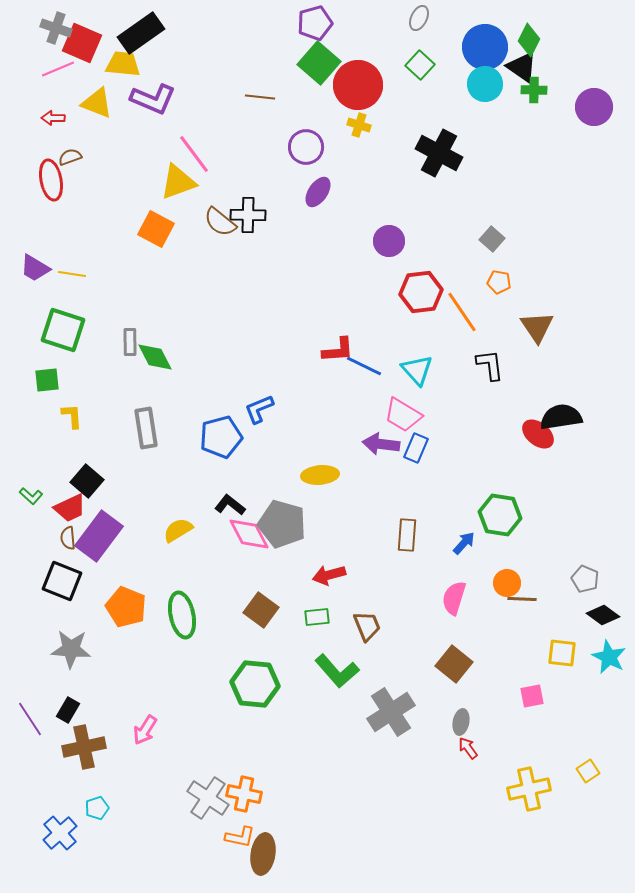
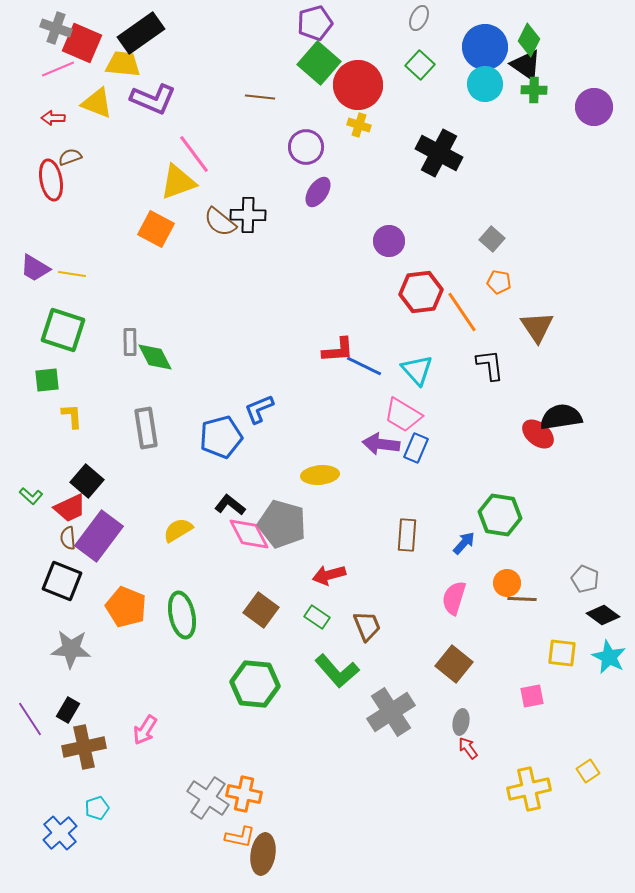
black triangle at (522, 67): moved 4 px right, 2 px up
green rectangle at (317, 617): rotated 40 degrees clockwise
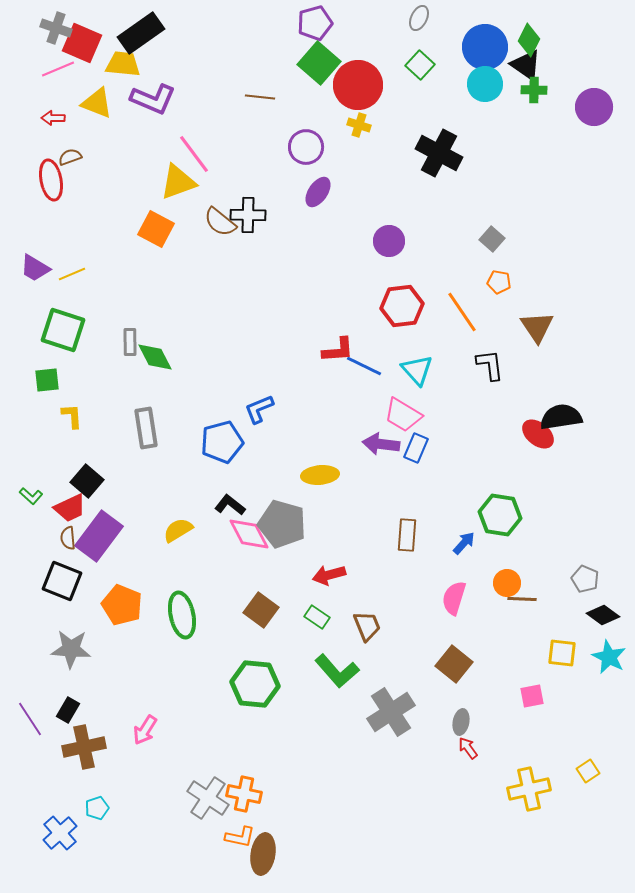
yellow line at (72, 274): rotated 32 degrees counterclockwise
red hexagon at (421, 292): moved 19 px left, 14 px down
blue pentagon at (221, 437): moved 1 px right, 5 px down
orange pentagon at (126, 607): moved 4 px left, 2 px up
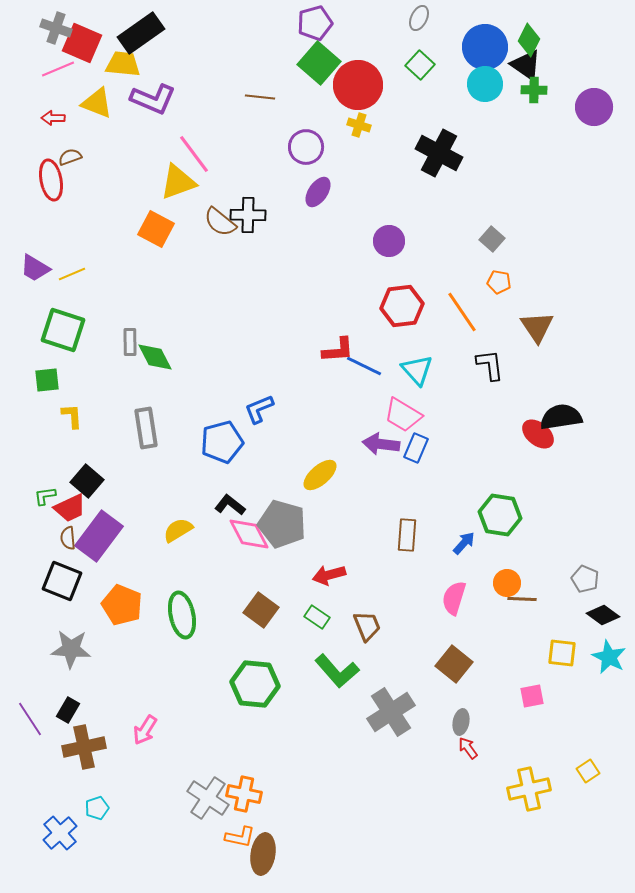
yellow ellipse at (320, 475): rotated 36 degrees counterclockwise
green L-shape at (31, 496): moved 14 px right; rotated 130 degrees clockwise
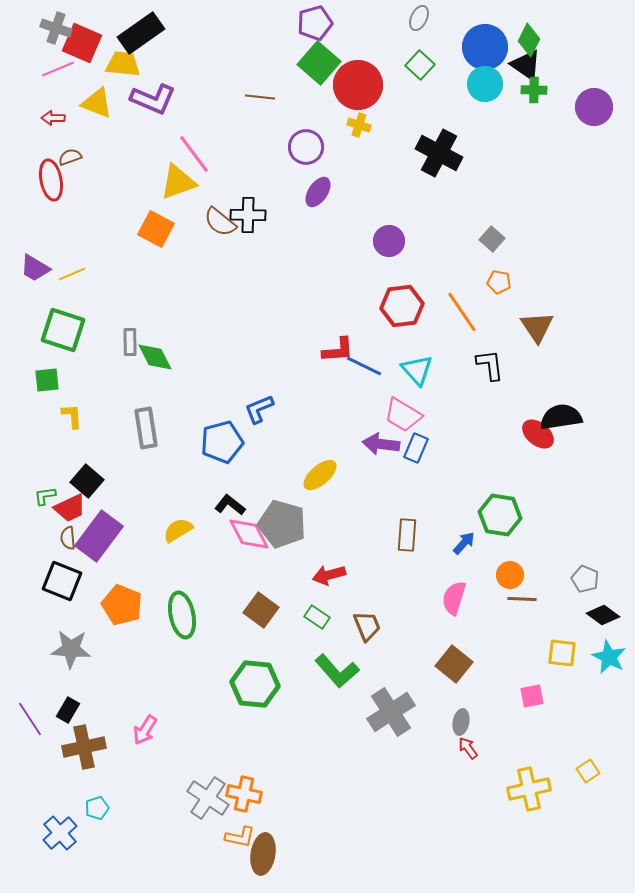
orange circle at (507, 583): moved 3 px right, 8 px up
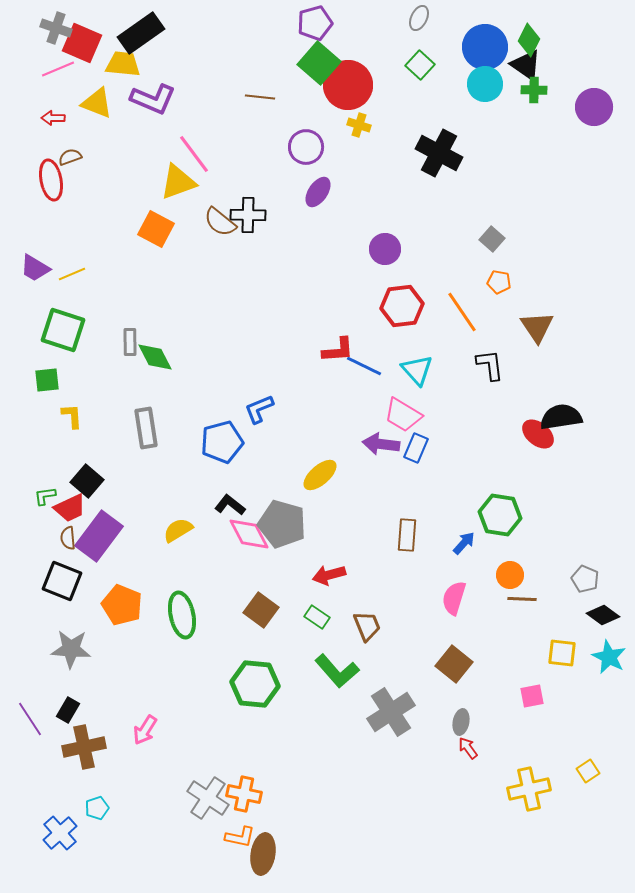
red circle at (358, 85): moved 10 px left
purple circle at (389, 241): moved 4 px left, 8 px down
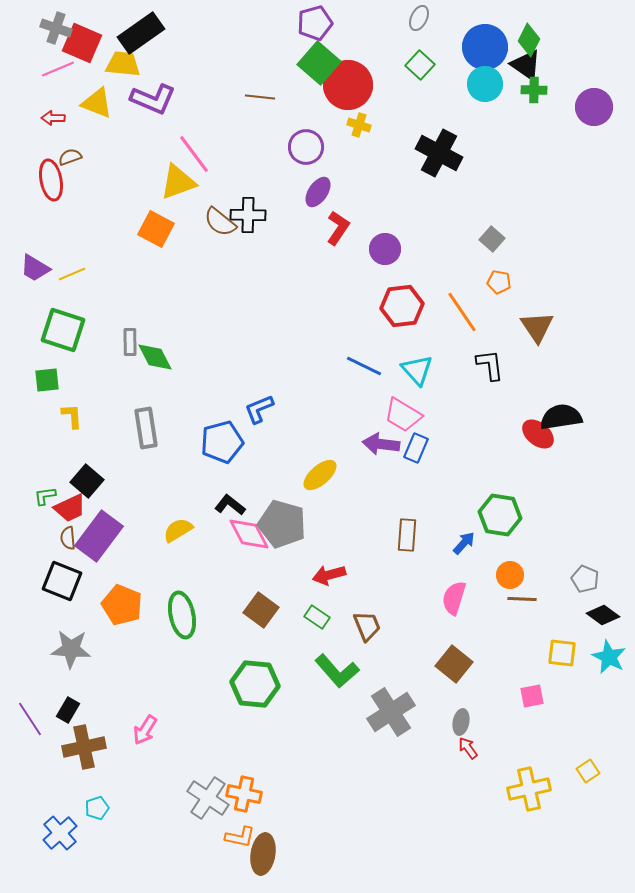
red L-shape at (338, 350): moved 122 px up; rotated 52 degrees counterclockwise
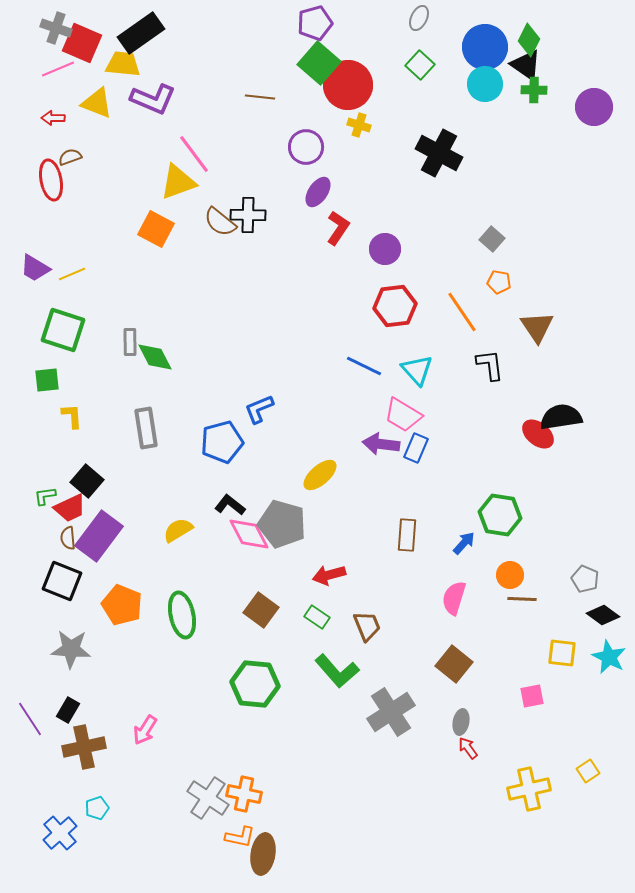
red hexagon at (402, 306): moved 7 px left
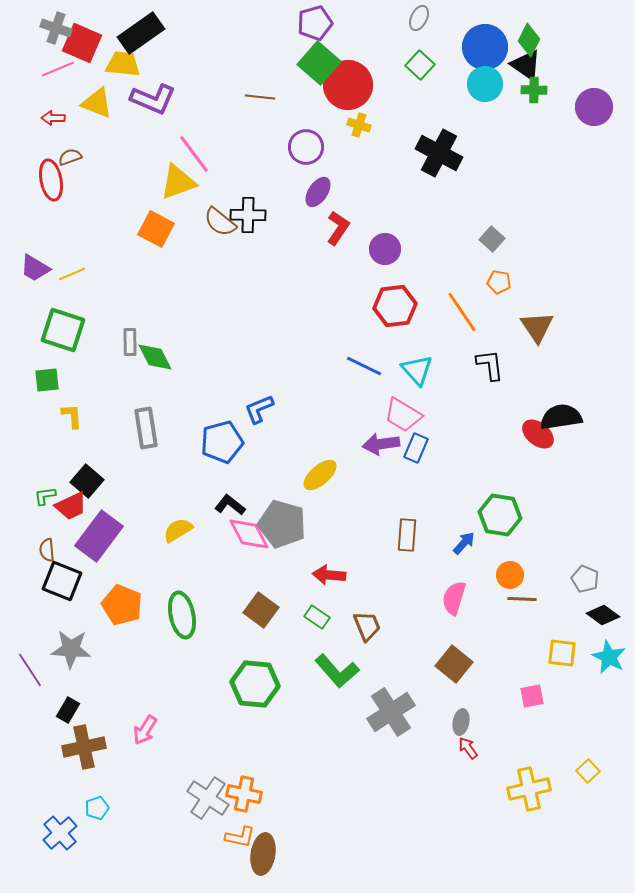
purple arrow at (381, 444): rotated 15 degrees counterclockwise
red trapezoid at (70, 508): moved 1 px right, 2 px up
brown semicircle at (68, 538): moved 21 px left, 12 px down
red arrow at (329, 575): rotated 20 degrees clockwise
purple line at (30, 719): moved 49 px up
yellow square at (588, 771): rotated 10 degrees counterclockwise
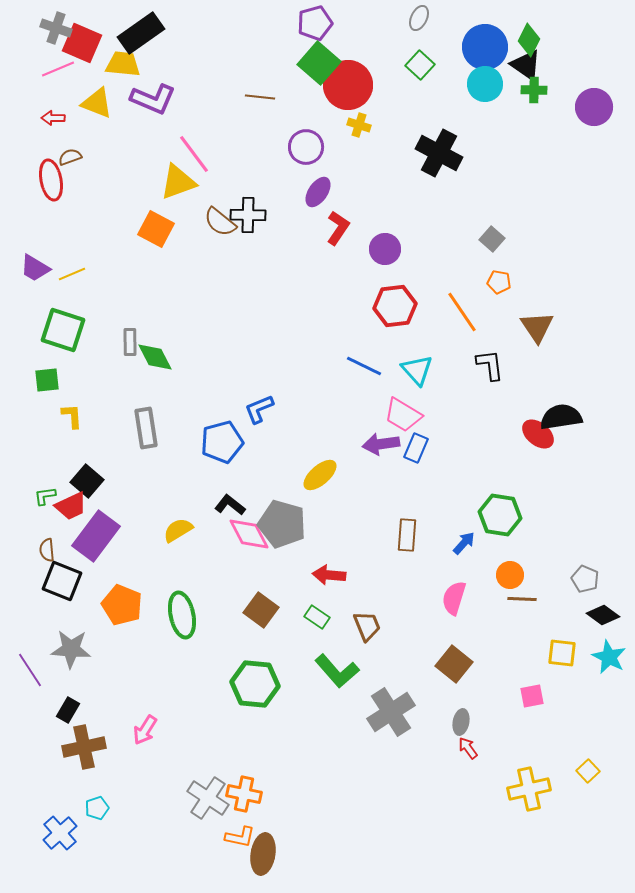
purple rectangle at (99, 536): moved 3 px left
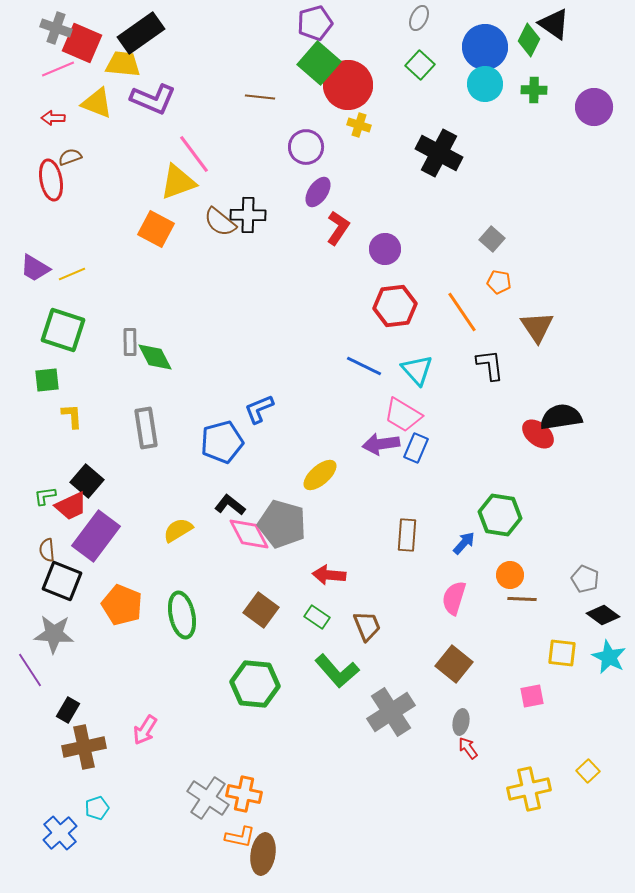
black triangle at (526, 65): moved 28 px right, 41 px up
gray star at (71, 649): moved 17 px left, 15 px up
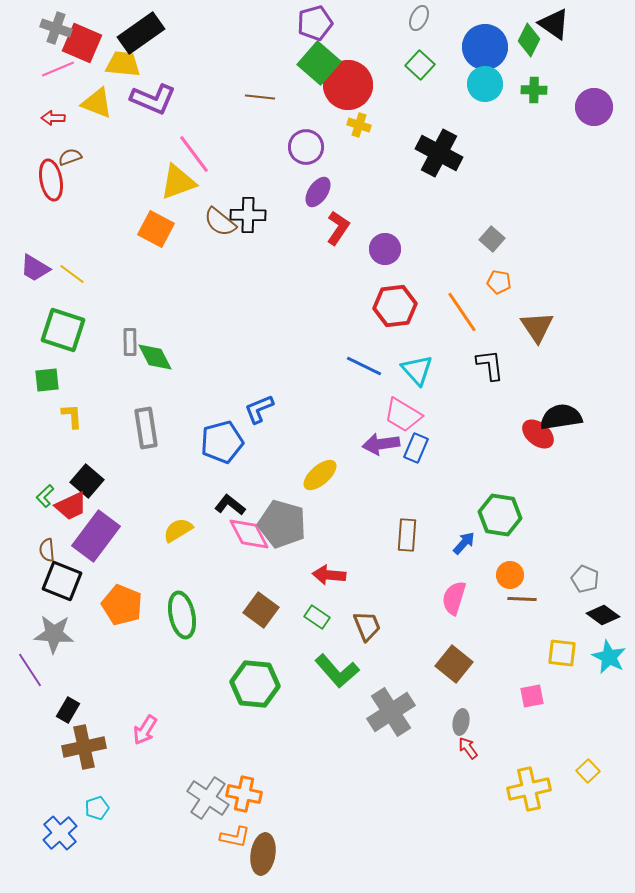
yellow line at (72, 274): rotated 60 degrees clockwise
green L-shape at (45, 496): rotated 35 degrees counterclockwise
orange L-shape at (240, 837): moved 5 px left
